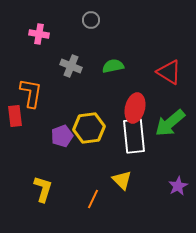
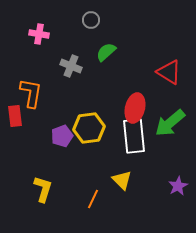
green semicircle: moved 7 px left, 14 px up; rotated 30 degrees counterclockwise
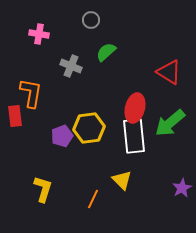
purple star: moved 4 px right, 2 px down
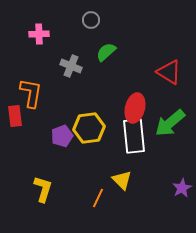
pink cross: rotated 12 degrees counterclockwise
orange line: moved 5 px right, 1 px up
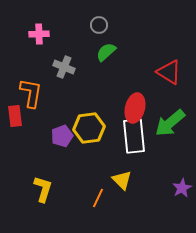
gray circle: moved 8 px right, 5 px down
gray cross: moved 7 px left, 1 px down
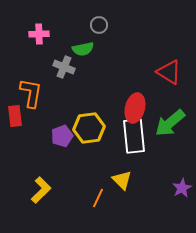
green semicircle: moved 23 px left, 3 px up; rotated 150 degrees counterclockwise
yellow L-shape: moved 2 px left, 1 px down; rotated 28 degrees clockwise
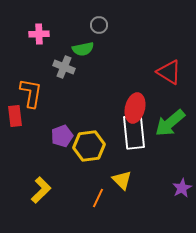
yellow hexagon: moved 18 px down
white rectangle: moved 4 px up
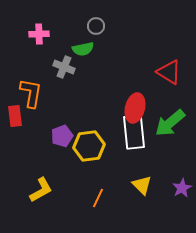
gray circle: moved 3 px left, 1 px down
yellow triangle: moved 20 px right, 5 px down
yellow L-shape: rotated 16 degrees clockwise
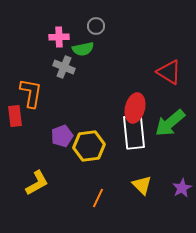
pink cross: moved 20 px right, 3 px down
yellow L-shape: moved 4 px left, 7 px up
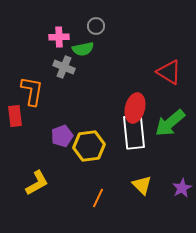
orange L-shape: moved 1 px right, 2 px up
